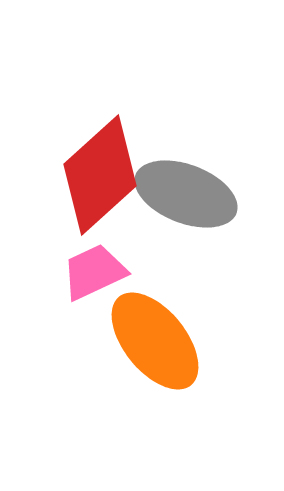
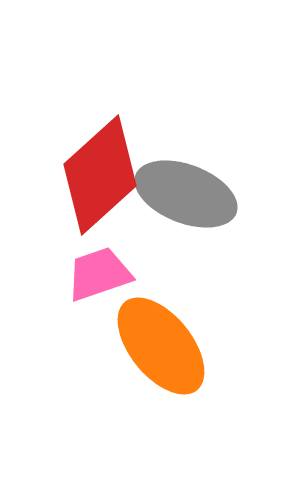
pink trapezoid: moved 5 px right, 2 px down; rotated 6 degrees clockwise
orange ellipse: moved 6 px right, 5 px down
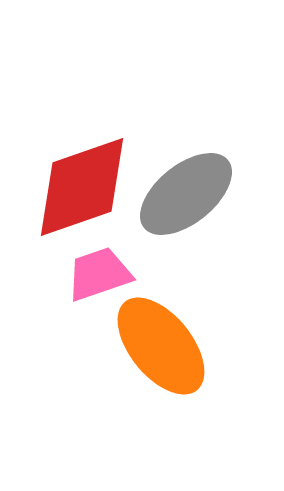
red diamond: moved 18 px left, 12 px down; rotated 23 degrees clockwise
gray ellipse: rotated 60 degrees counterclockwise
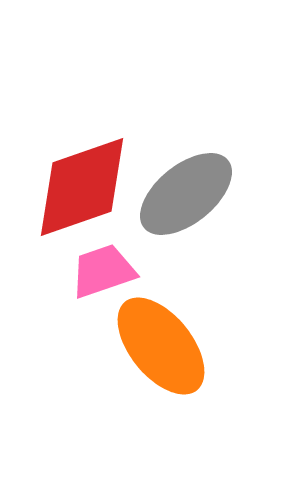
pink trapezoid: moved 4 px right, 3 px up
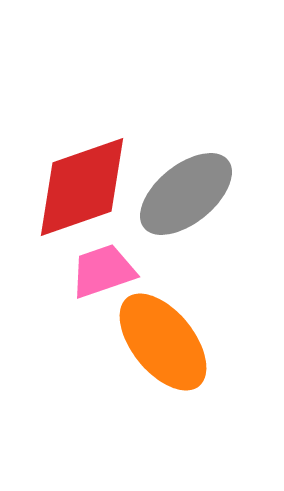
orange ellipse: moved 2 px right, 4 px up
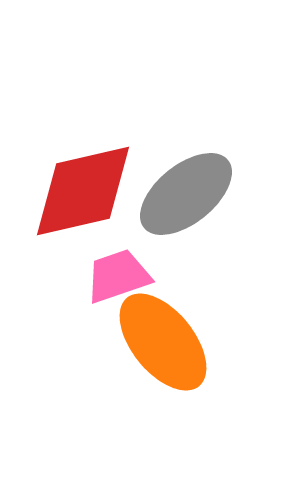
red diamond: moved 1 px right, 4 px down; rotated 6 degrees clockwise
pink trapezoid: moved 15 px right, 5 px down
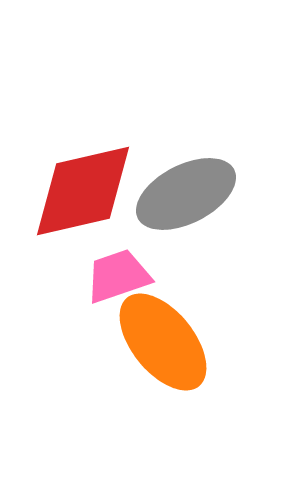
gray ellipse: rotated 12 degrees clockwise
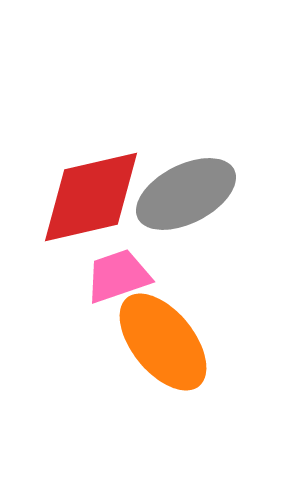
red diamond: moved 8 px right, 6 px down
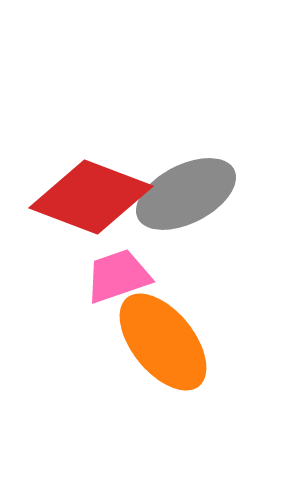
red diamond: rotated 34 degrees clockwise
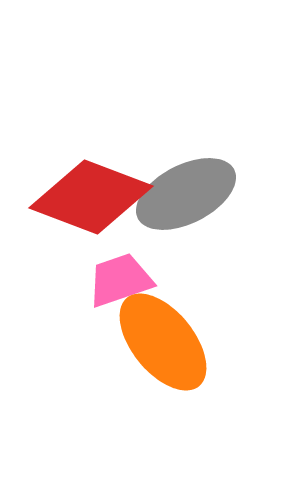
pink trapezoid: moved 2 px right, 4 px down
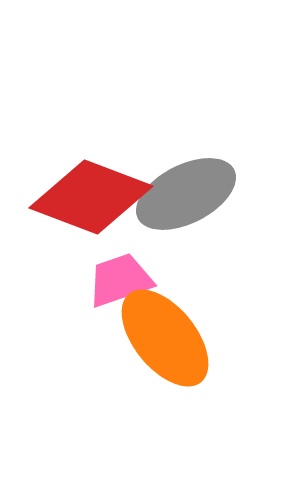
orange ellipse: moved 2 px right, 4 px up
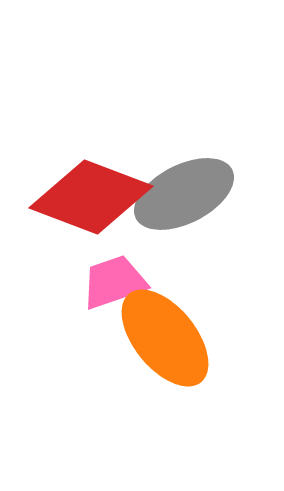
gray ellipse: moved 2 px left
pink trapezoid: moved 6 px left, 2 px down
